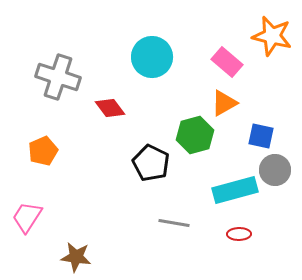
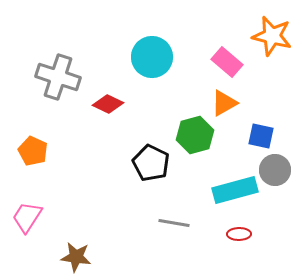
red diamond: moved 2 px left, 4 px up; rotated 28 degrees counterclockwise
orange pentagon: moved 10 px left; rotated 24 degrees counterclockwise
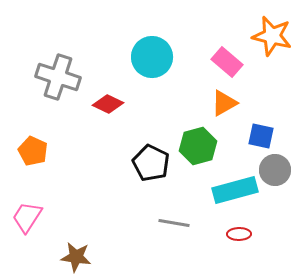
green hexagon: moved 3 px right, 11 px down
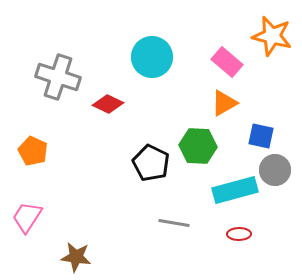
green hexagon: rotated 18 degrees clockwise
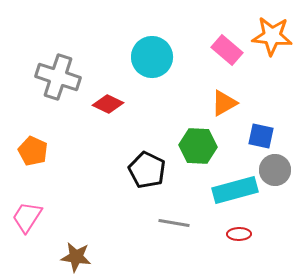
orange star: rotated 9 degrees counterclockwise
pink rectangle: moved 12 px up
black pentagon: moved 4 px left, 7 px down
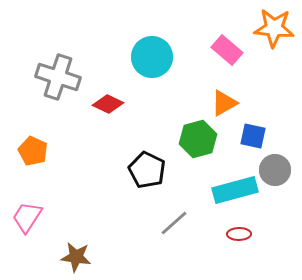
orange star: moved 2 px right, 8 px up
blue square: moved 8 px left
green hexagon: moved 7 px up; rotated 18 degrees counterclockwise
gray line: rotated 52 degrees counterclockwise
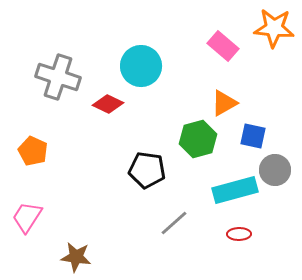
pink rectangle: moved 4 px left, 4 px up
cyan circle: moved 11 px left, 9 px down
black pentagon: rotated 18 degrees counterclockwise
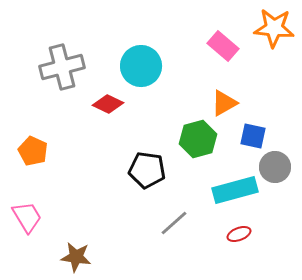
gray cross: moved 4 px right, 10 px up; rotated 33 degrees counterclockwise
gray circle: moved 3 px up
pink trapezoid: rotated 116 degrees clockwise
red ellipse: rotated 20 degrees counterclockwise
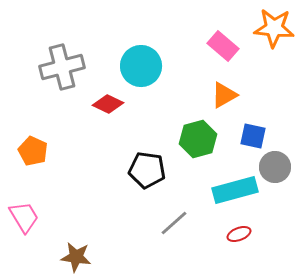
orange triangle: moved 8 px up
pink trapezoid: moved 3 px left
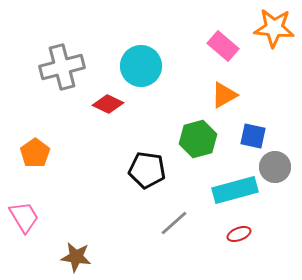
orange pentagon: moved 2 px right, 2 px down; rotated 12 degrees clockwise
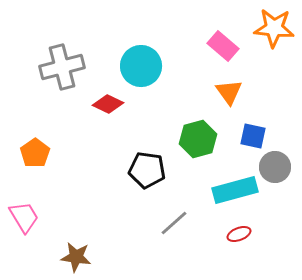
orange triangle: moved 5 px right, 3 px up; rotated 36 degrees counterclockwise
